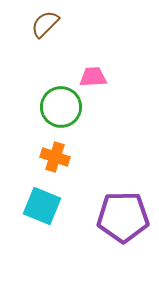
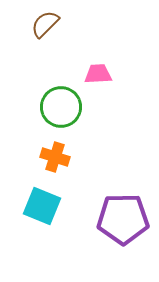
pink trapezoid: moved 5 px right, 3 px up
purple pentagon: moved 2 px down
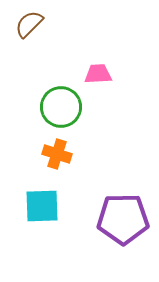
brown semicircle: moved 16 px left
orange cross: moved 2 px right, 3 px up
cyan square: rotated 24 degrees counterclockwise
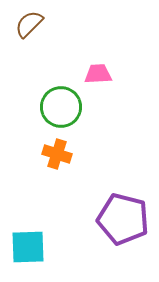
cyan square: moved 14 px left, 41 px down
purple pentagon: rotated 15 degrees clockwise
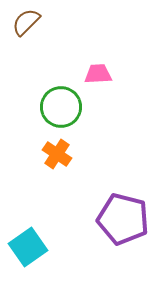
brown semicircle: moved 3 px left, 2 px up
orange cross: rotated 16 degrees clockwise
cyan square: rotated 33 degrees counterclockwise
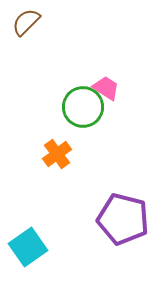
pink trapezoid: moved 8 px right, 14 px down; rotated 36 degrees clockwise
green circle: moved 22 px right
orange cross: rotated 20 degrees clockwise
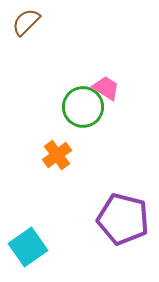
orange cross: moved 1 px down
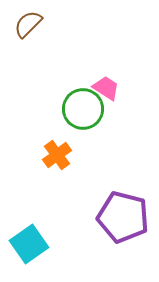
brown semicircle: moved 2 px right, 2 px down
green circle: moved 2 px down
purple pentagon: moved 2 px up
cyan square: moved 1 px right, 3 px up
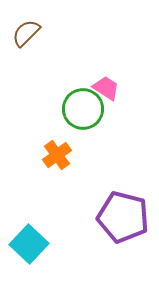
brown semicircle: moved 2 px left, 9 px down
cyan square: rotated 12 degrees counterclockwise
